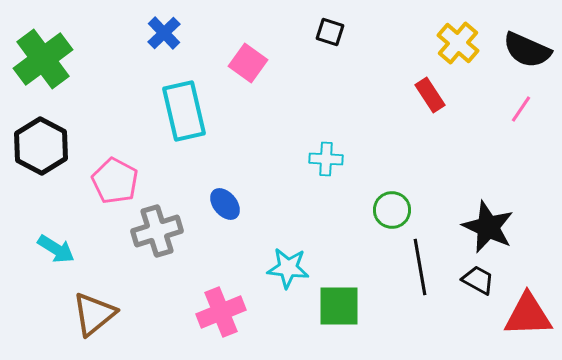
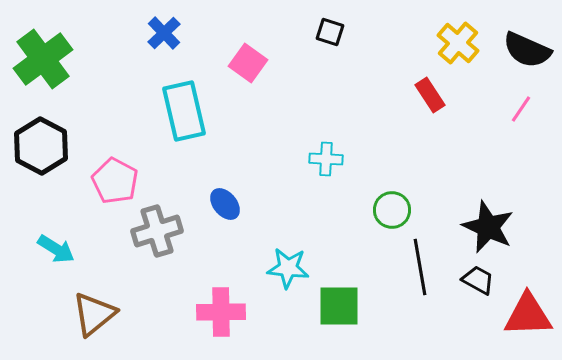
pink cross: rotated 21 degrees clockwise
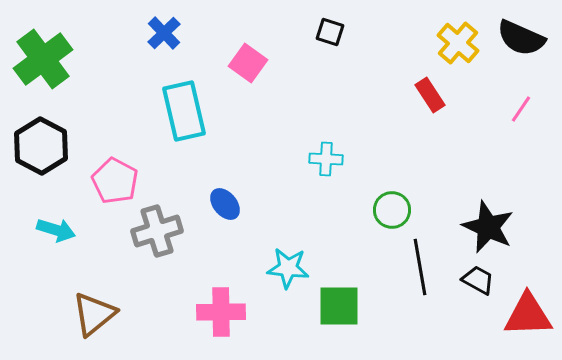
black semicircle: moved 6 px left, 12 px up
cyan arrow: moved 19 px up; rotated 15 degrees counterclockwise
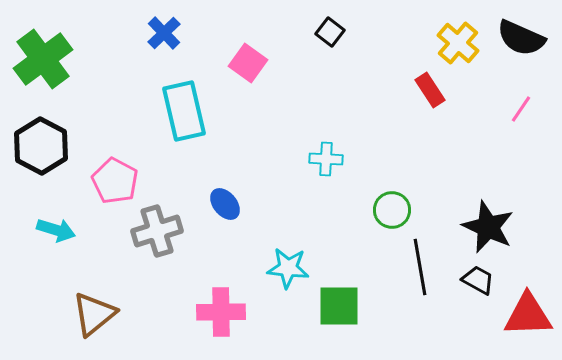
black square: rotated 20 degrees clockwise
red rectangle: moved 5 px up
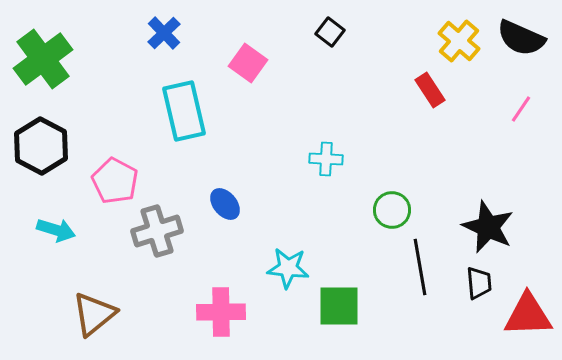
yellow cross: moved 1 px right, 2 px up
black trapezoid: moved 1 px right, 3 px down; rotated 56 degrees clockwise
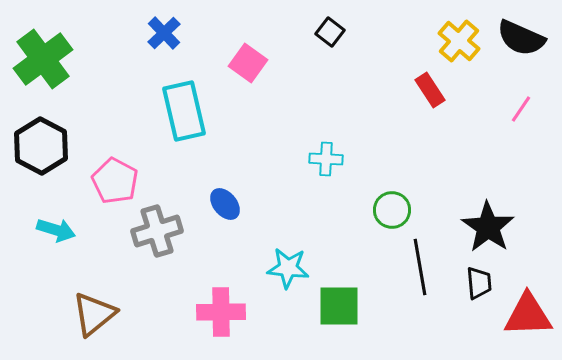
black star: rotated 10 degrees clockwise
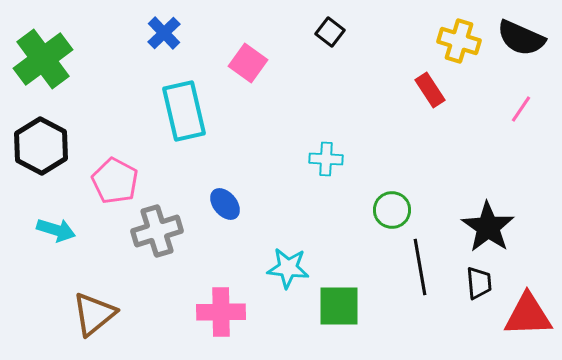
yellow cross: rotated 24 degrees counterclockwise
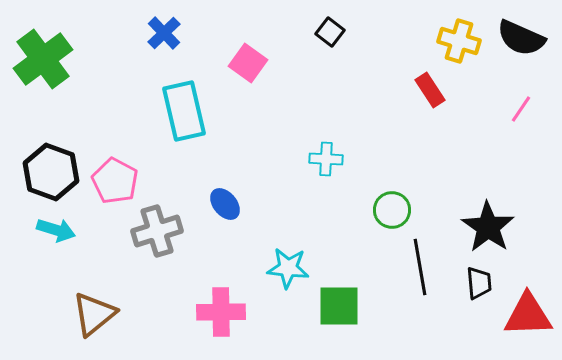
black hexagon: moved 10 px right, 26 px down; rotated 8 degrees counterclockwise
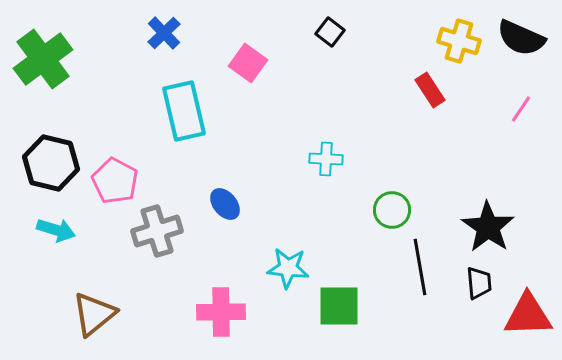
black hexagon: moved 9 px up; rotated 6 degrees counterclockwise
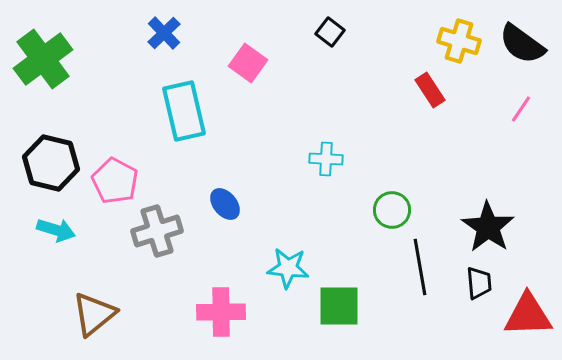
black semicircle: moved 1 px right, 6 px down; rotated 12 degrees clockwise
